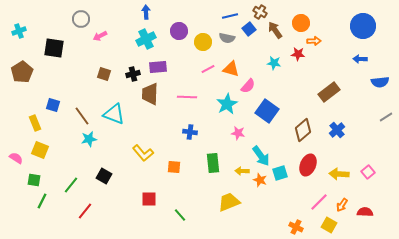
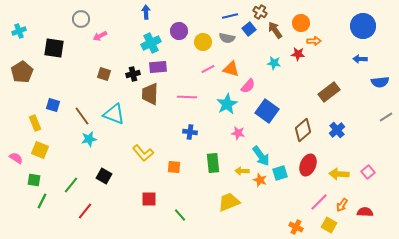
cyan cross at (146, 39): moved 5 px right, 4 px down
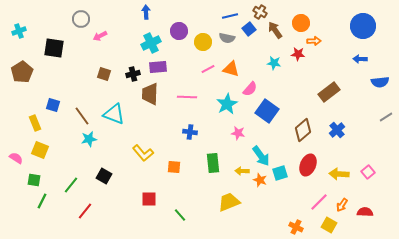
pink semicircle at (248, 86): moved 2 px right, 3 px down
